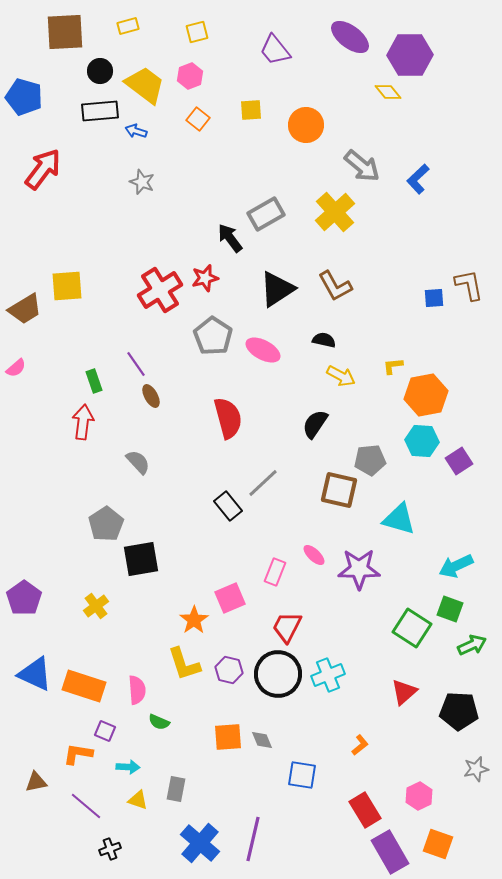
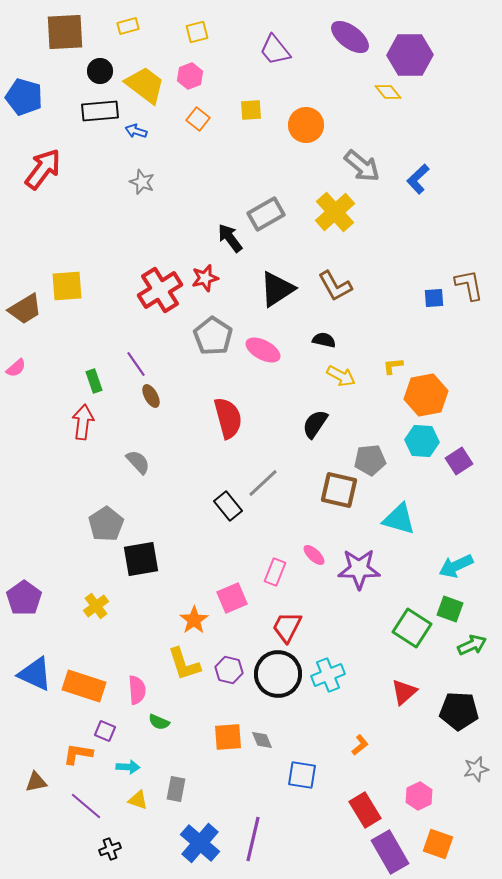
pink square at (230, 598): moved 2 px right
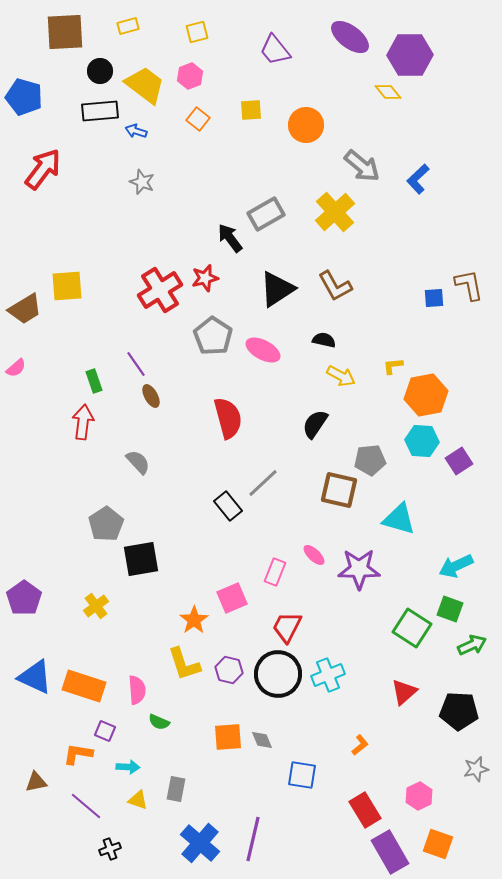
blue triangle at (35, 674): moved 3 px down
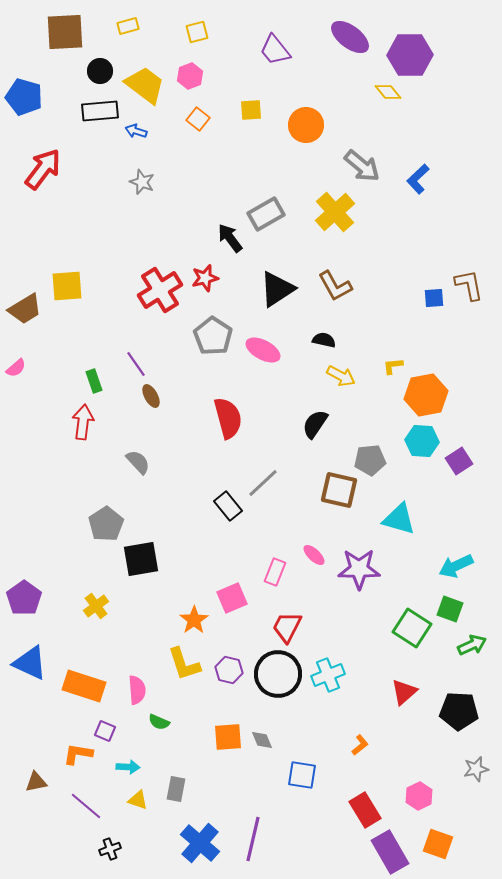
blue triangle at (35, 677): moved 5 px left, 14 px up
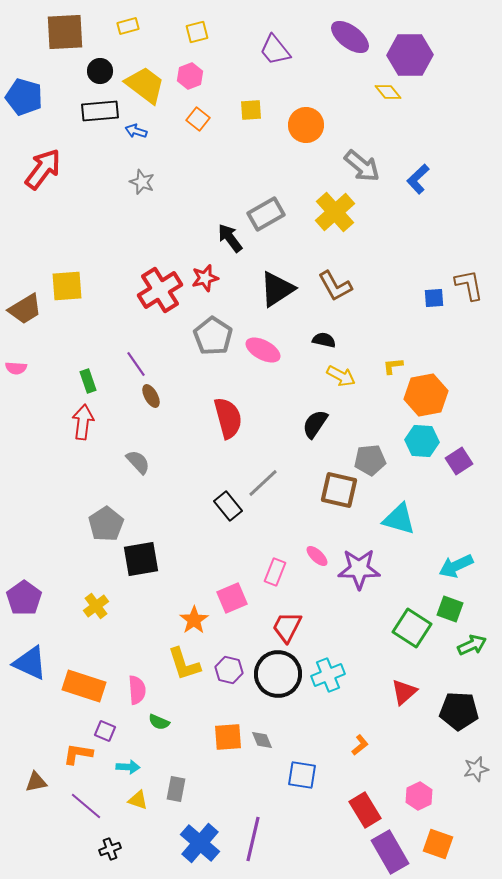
pink semicircle at (16, 368): rotated 45 degrees clockwise
green rectangle at (94, 381): moved 6 px left
pink ellipse at (314, 555): moved 3 px right, 1 px down
